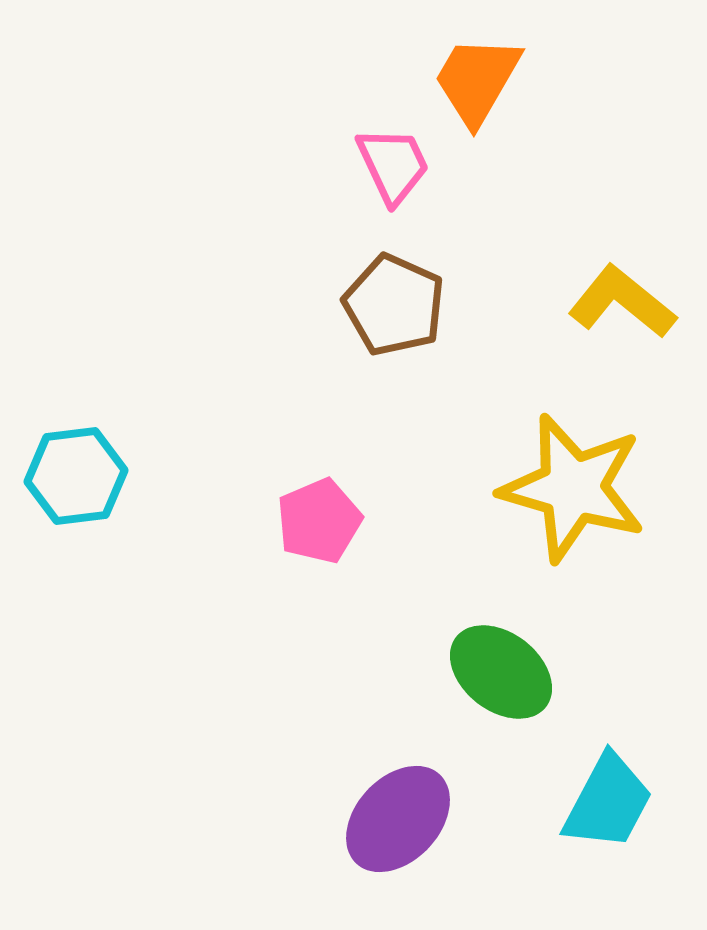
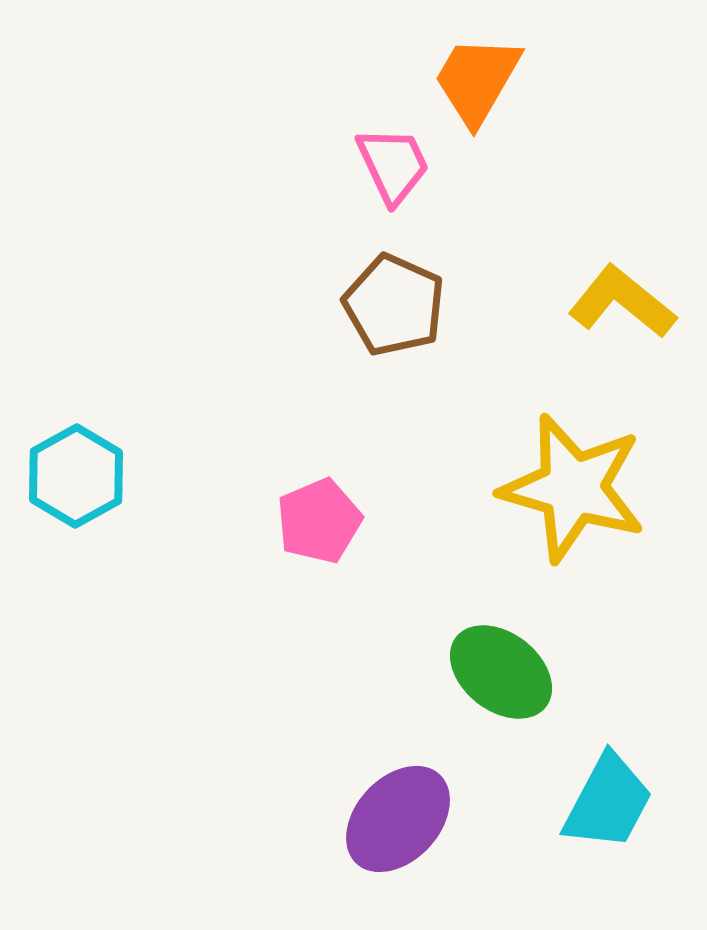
cyan hexagon: rotated 22 degrees counterclockwise
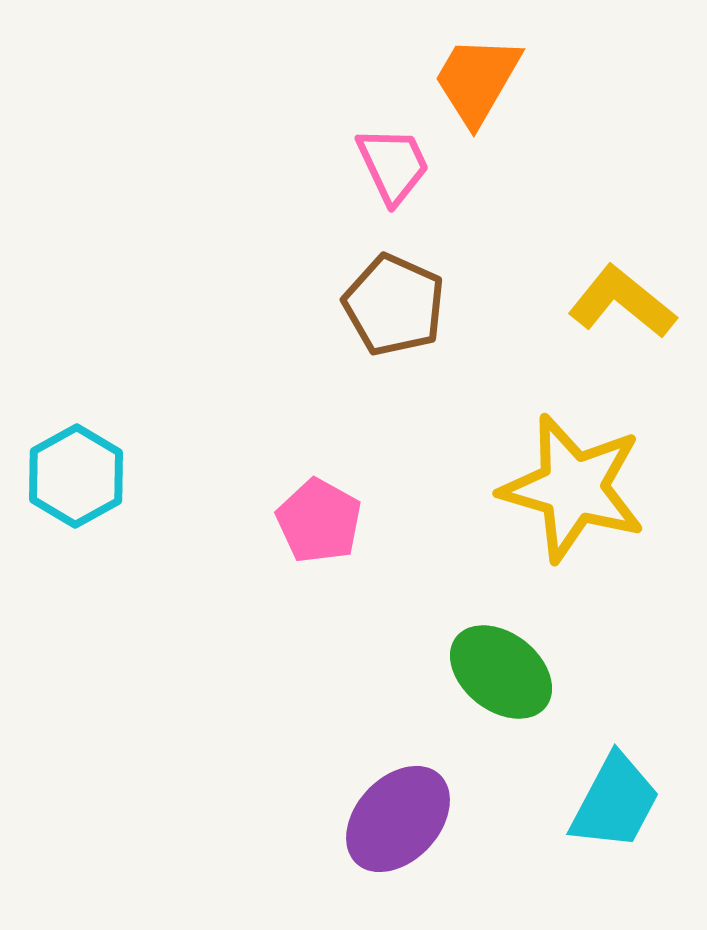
pink pentagon: rotated 20 degrees counterclockwise
cyan trapezoid: moved 7 px right
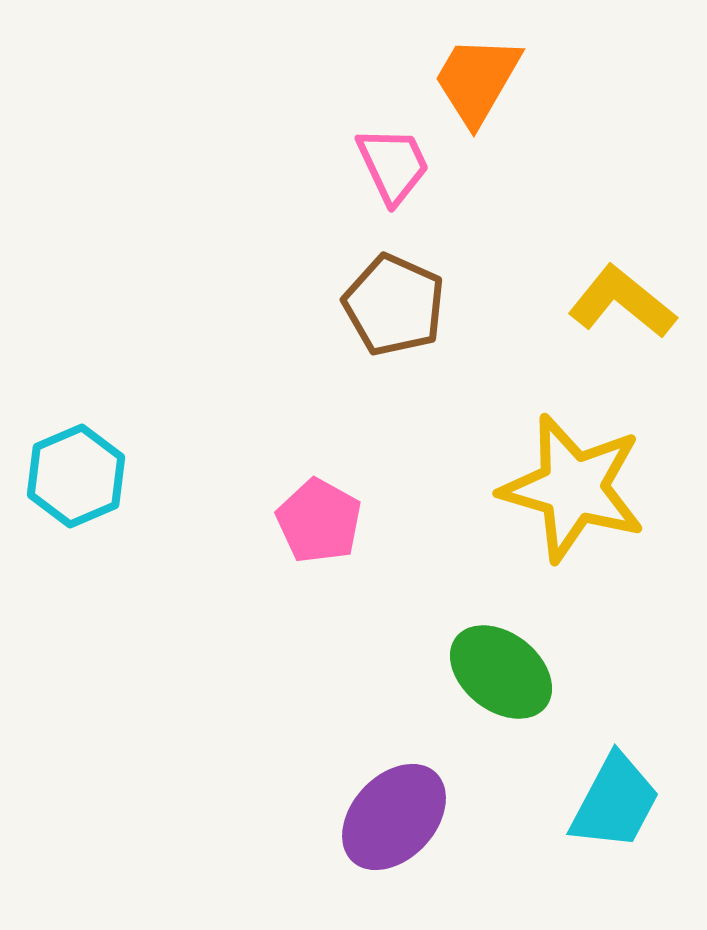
cyan hexagon: rotated 6 degrees clockwise
purple ellipse: moved 4 px left, 2 px up
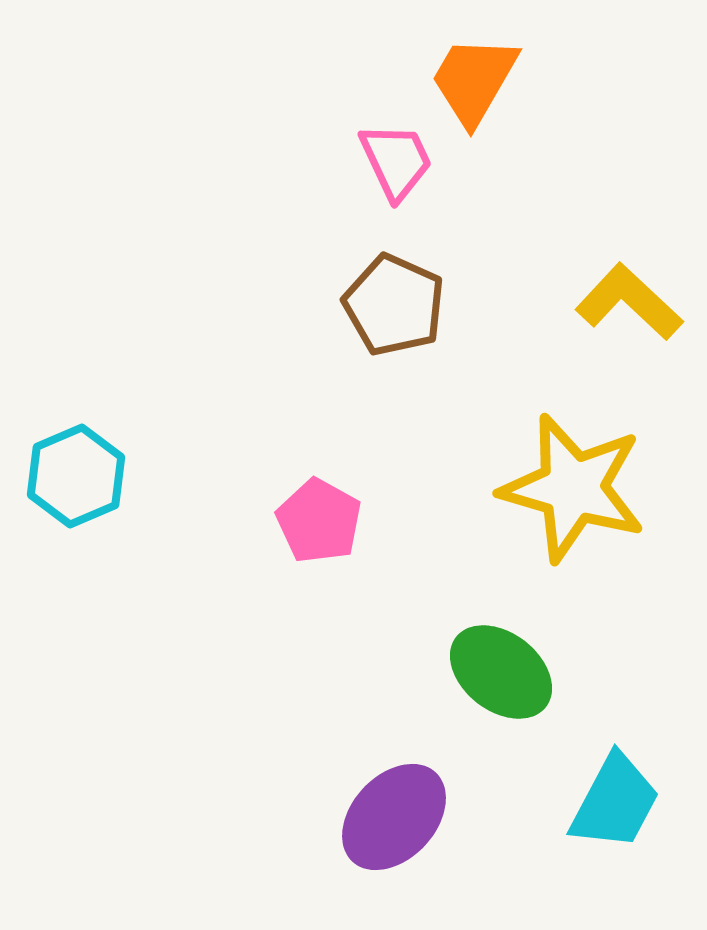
orange trapezoid: moved 3 px left
pink trapezoid: moved 3 px right, 4 px up
yellow L-shape: moved 7 px right; rotated 4 degrees clockwise
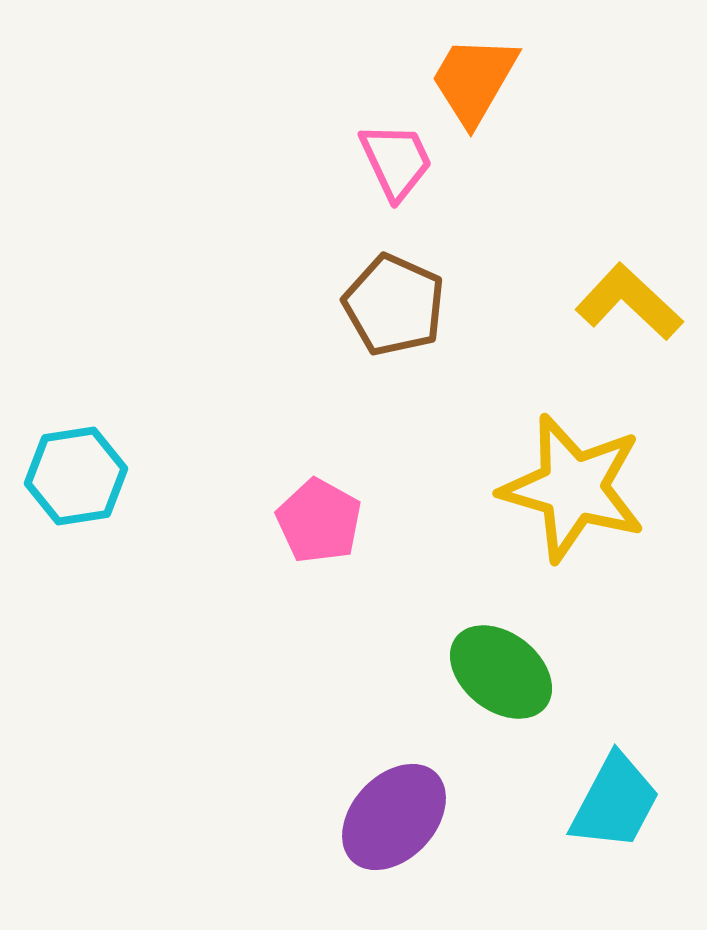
cyan hexagon: rotated 14 degrees clockwise
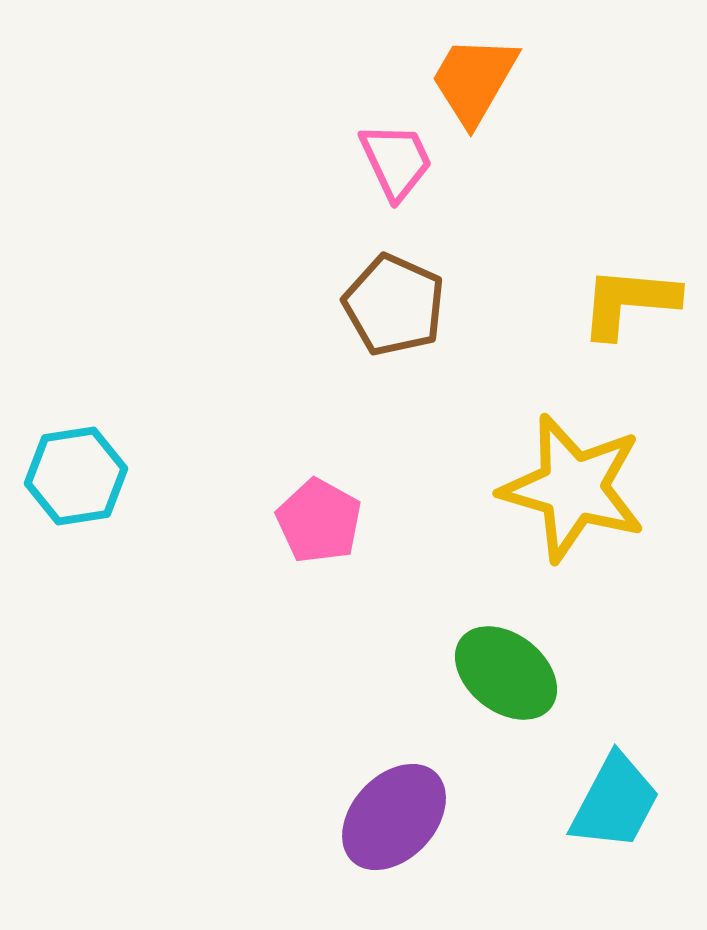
yellow L-shape: rotated 38 degrees counterclockwise
green ellipse: moved 5 px right, 1 px down
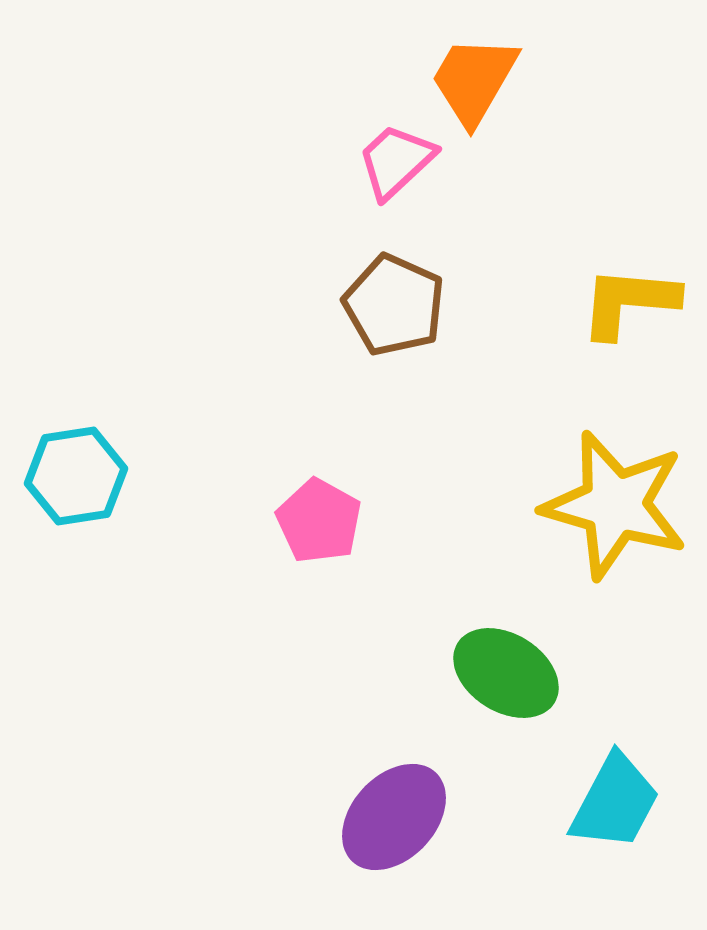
pink trapezoid: rotated 108 degrees counterclockwise
yellow star: moved 42 px right, 17 px down
green ellipse: rotated 6 degrees counterclockwise
